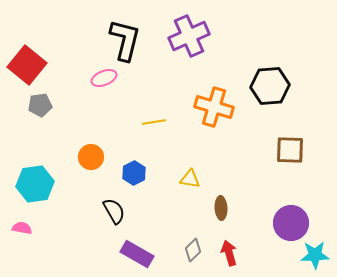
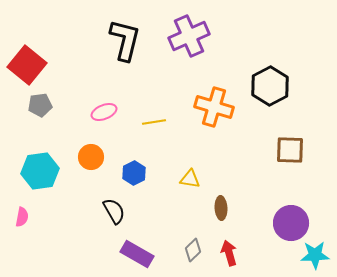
pink ellipse: moved 34 px down
black hexagon: rotated 24 degrees counterclockwise
cyan hexagon: moved 5 px right, 13 px up
pink semicircle: moved 11 px up; rotated 90 degrees clockwise
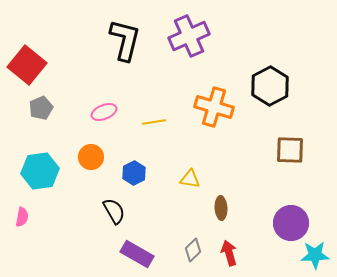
gray pentagon: moved 1 px right, 3 px down; rotated 15 degrees counterclockwise
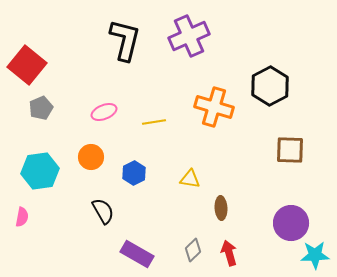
black semicircle: moved 11 px left
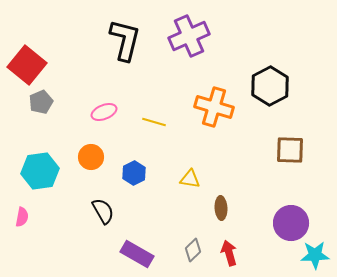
gray pentagon: moved 6 px up
yellow line: rotated 25 degrees clockwise
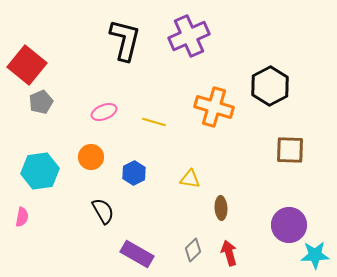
purple circle: moved 2 px left, 2 px down
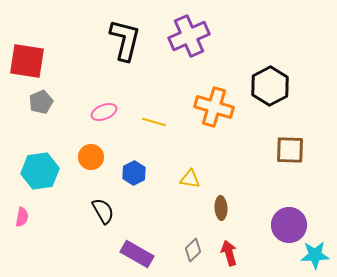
red square: moved 4 px up; rotated 30 degrees counterclockwise
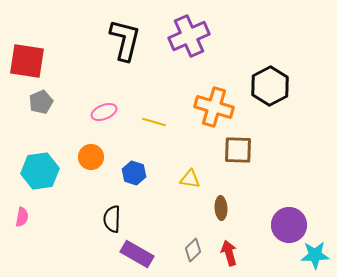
brown square: moved 52 px left
blue hexagon: rotated 15 degrees counterclockwise
black semicircle: moved 9 px right, 8 px down; rotated 148 degrees counterclockwise
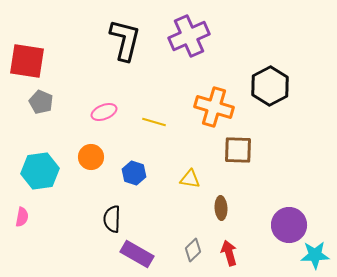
gray pentagon: rotated 25 degrees counterclockwise
